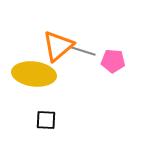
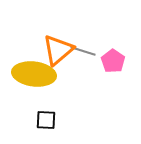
orange triangle: moved 4 px down
pink pentagon: rotated 30 degrees clockwise
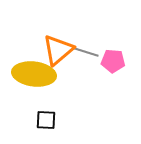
gray line: moved 3 px right, 1 px down
pink pentagon: rotated 30 degrees counterclockwise
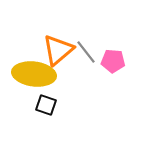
gray line: rotated 35 degrees clockwise
black square: moved 15 px up; rotated 15 degrees clockwise
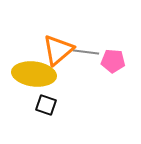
gray line: rotated 45 degrees counterclockwise
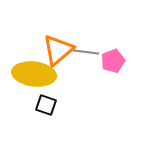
pink pentagon: rotated 25 degrees counterclockwise
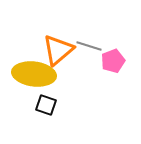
gray line: moved 3 px right, 6 px up; rotated 10 degrees clockwise
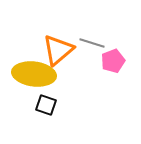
gray line: moved 3 px right, 3 px up
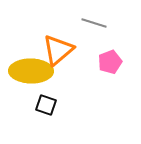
gray line: moved 2 px right, 20 px up
pink pentagon: moved 3 px left, 1 px down
yellow ellipse: moved 3 px left, 3 px up; rotated 6 degrees counterclockwise
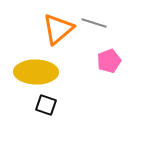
orange triangle: moved 21 px up
pink pentagon: moved 1 px left, 1 px up
yellow ellipse: moved 5 px right, 1 px down
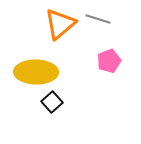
gray line: moved 4 px right, 4 px up
orange triangle: moved 2 px right, 5 px up
black square: moved 6 px right, 3 px up; rotated 30 degrees clockwise
